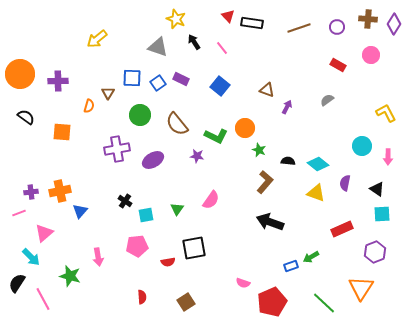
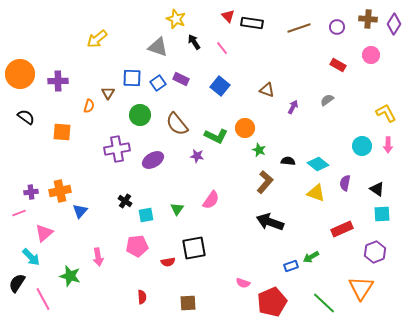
purple arrow at (287, 107): moved 6 px right
pink arrow at (388, 157): moved 12 px up
brown square at (186, 302): moved 2 px right, 1 px down; rotated 30 degrees clockwise
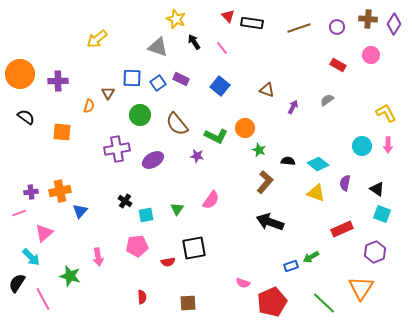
cyan square at (382, 214): rotated 24 degrees clockwise
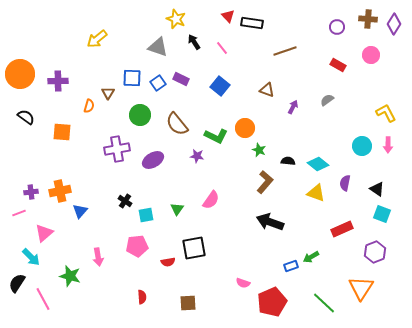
brown line at (299, 28): moved 14 px left, 23 px down
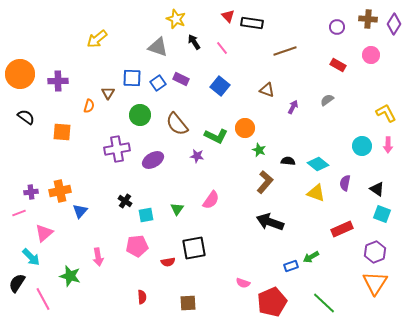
orange triangle at (361, 288): moved 14 px right, 5 px up
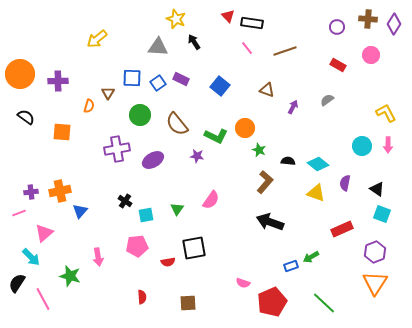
gray triangle at (158, 47): rotated 15 degrees counterclockwise
pink line at (222, 48): moved 25 px right
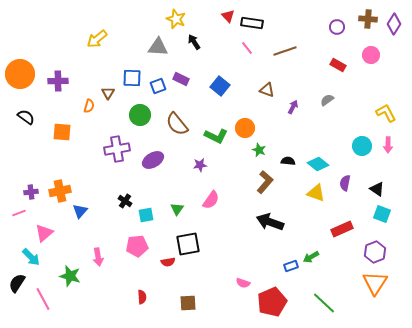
blue square at (158, 83): moved 3 px down; rotated 14 degrees clockwise
purple star at (197, 156): moved 3 px right, 9 px down; rotated 16 degrees counterclockwise
black square at (194, 248): moved 6 px left, 4 px up
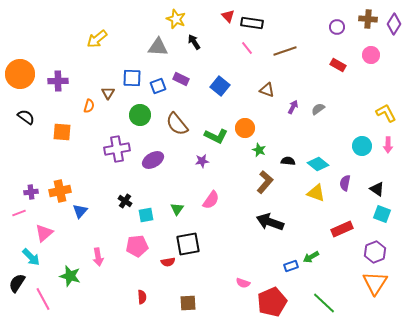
gray semicircle at (327, 100): moved 9 px left, 9 px down
purple star at (200, 165): moved 2 px right, 4 px up
